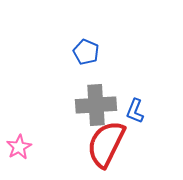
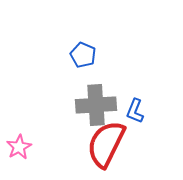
blue pentagon: moved 3 px left, 3 px down
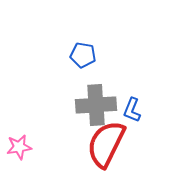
blue pentagon: rotated 15 degrees counterclockwise
blue L-shape: moved 3 px left, 1 px up
pink star: rotated 20 degrees clockwise
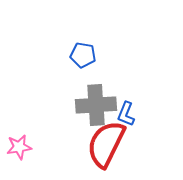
blue L-shape: moved 6 px left, 4 px down
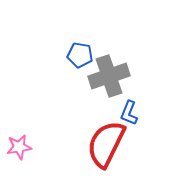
blue pentagon: moved 3 px left
gray cross: moved 13 px right, 29 px up; rotated 15 degrees counterclockwise
blue L-shape: moved 3 px right, 1 px up
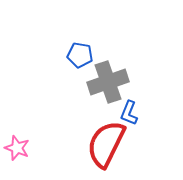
gray cross: moved 1 px left, 6 px down
pink star: moved 2 px left, 1 px down; rotated 30 degrees clockwise
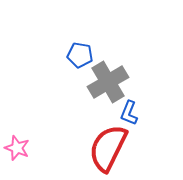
gray cross: rotated 12 degrees counterclockwise
red semicircle: moved 2 px right, 4 px down
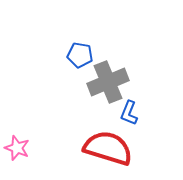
gray cross: rotated 9 degrees clockwise
red semicircle: rotated 81 degrees clockwise
